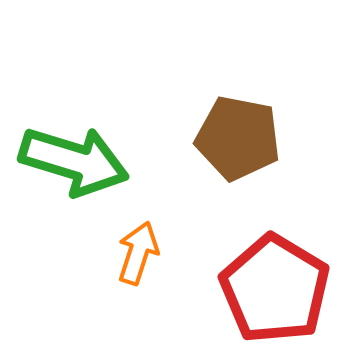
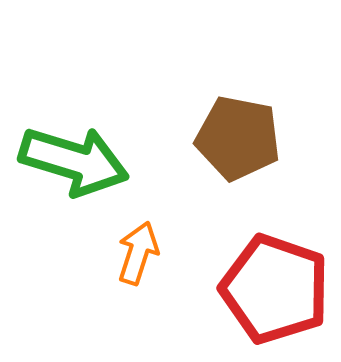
red pentagon: rotated 12 degrees counterclockwise
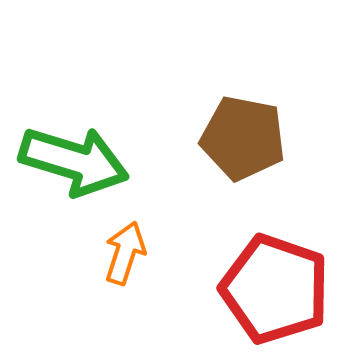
brown pentagon: moved 5 px right
orange arrow: moved 13 px left
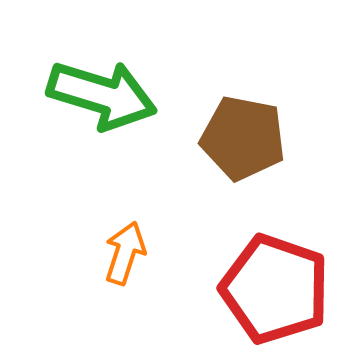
green arrow: moved 28 px right, 66 px up
